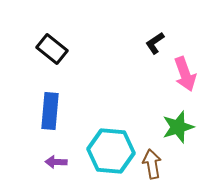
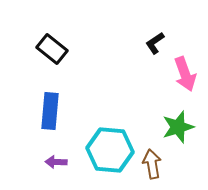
cyan hexagon: moved 1 px left, 1 px up
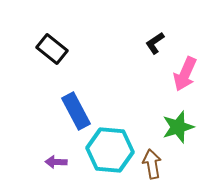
pink arrow: rotated 44 degrees clockwise
blue rectangle: moved 26 px right; rotated 33 degrees counterclockwise
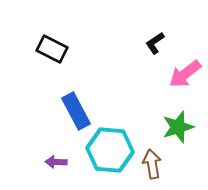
black rectangle: rotated 12 degrees counterclockwise
pink arrow: rotated 28 degrees clockwise
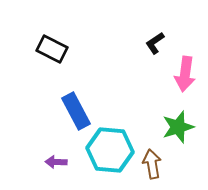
pink arrow: rotated 44 degrees counterclockwise
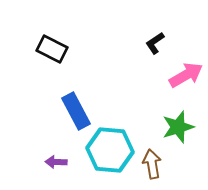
pink arrow: moved 1 px right, 1 px down; rotated 128 degrees counterclockwise
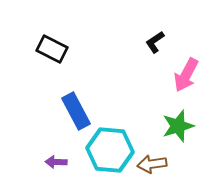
black L-shape: moved 1 px up
pink arrow: rotated 148 degrees clockwise
green star: moved 1 px up
brown arrow: rotated 88 degrees counterclockwise
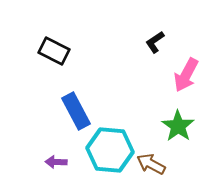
black rectangle: moved 2 px right, 2 px down
green star: rotated 20 degrees counterclockwise
brown arrow: moved 1 px left; rotated 36 degrees clockwise
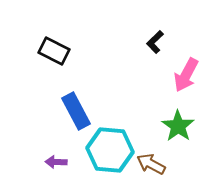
black L-shape: rotated 10 degrees counterclockwise
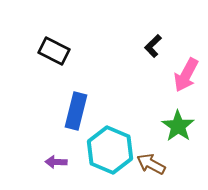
black L-shape: moved 2 px left, 4 px down
blue rectangle: rotated 42 degrees clockwise
cyan hexagon: rotated 18 degrees clockwise
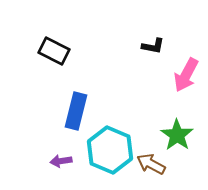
black L-shape: rotated 125 degrees counterclockwise
green star: moved 1 px left, 9 px down
purple arrow: moved 5 px right, 1 px up; rotated 10 degrees counterclockwise
